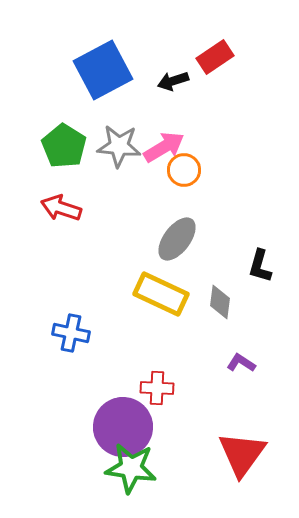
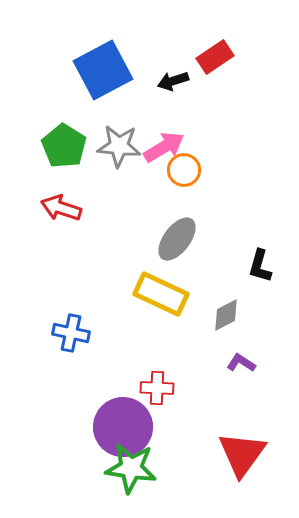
gray diamond: moved 6 px right, 13 px down; rotated 56 degrees clockwise
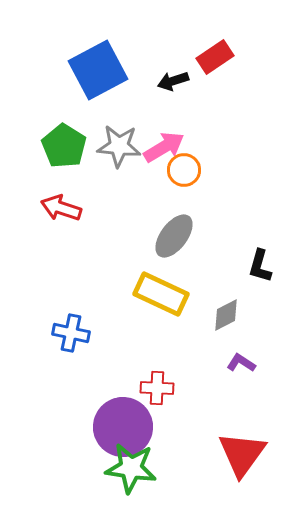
blue square: moved 5 px left
gray ellipse: moved 3 px left, 3 px up
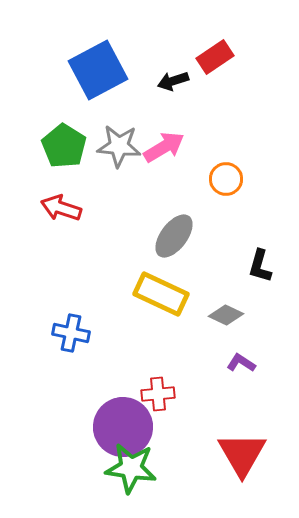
orange circle: moved 42 px right, 9 px down
gray diamond: rotated 52 degrees clockwise
red cross: moved 1 px right, 6 px down; rotated 8 degrees counterclockwise
red triangle: rotated 6 degrees counterclockwise
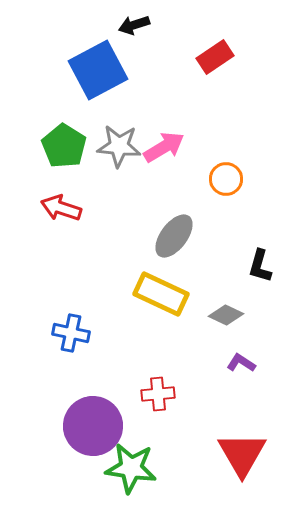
black arrow: moved 39 px left, 56 px up
purple circle: moved 30 px left, 1 px up
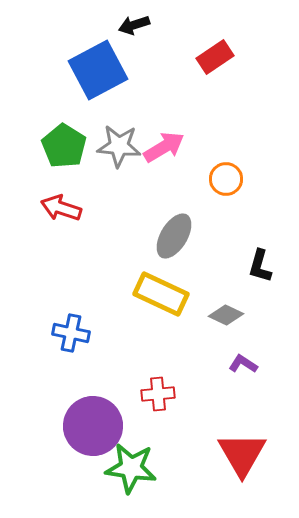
gray ellipse: rotated 6 degrees counterclockwise
purple L-shape: moved 2 px right, 1 px down
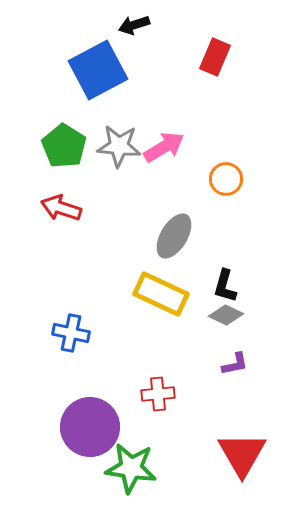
red rectangle: rotated 33 degrees counterclockwise
black L-shape: moved 35 px left, 20 px down
purple L-shape: moved 8 px left; rotated 136 degrees clockwise
purple circle: moved 3 px left, 1 px down
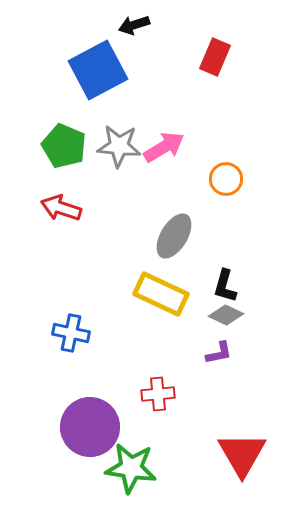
green pentagon: rotated 9 degrees counterclockwise
purple L-shape: moved 16 px left, 11 px up
